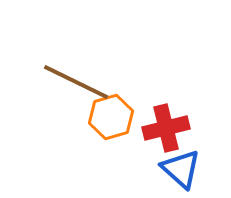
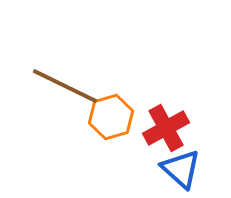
brown line: moved 11 px left, 4 px down
red cross: rotated 15 degrees counterclockwise
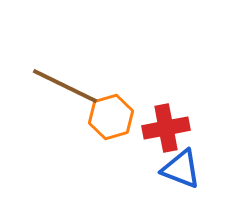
red cross: rotated 18 degrees clockwise
blue triangle: rotated 21 degrees counterclockwise
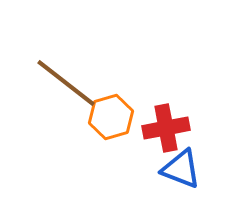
brown line: moved 1 px right, 3 px up; rotated 12 degrees clockwise
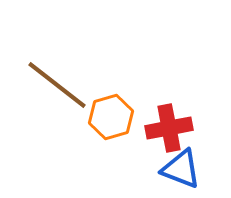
brown line: moved 9 px left, 2 px down
red cross: moved 3 px right
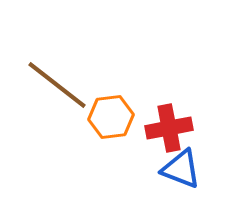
orange hexagon: rotated 9 degrees clockwise
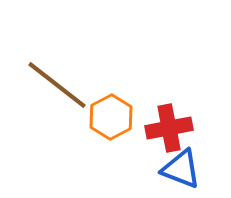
orange hexagon: rotated 21 degrees counterclockwise
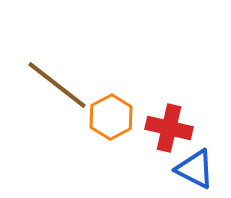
red cross: rotated 24 degrees clockwise
blue triangle: moved 14 px right; rotated 6 degrees clockwise
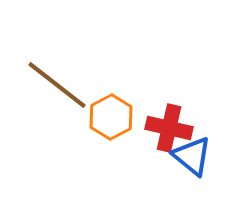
blue triangle: moved 3 px left, 13 px up; rotated 12 degrees clockwise
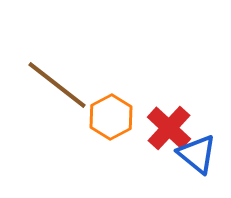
red cross: rotated 30 degrees clockwise
blue triangle: moved 5 px right, 2 px up
